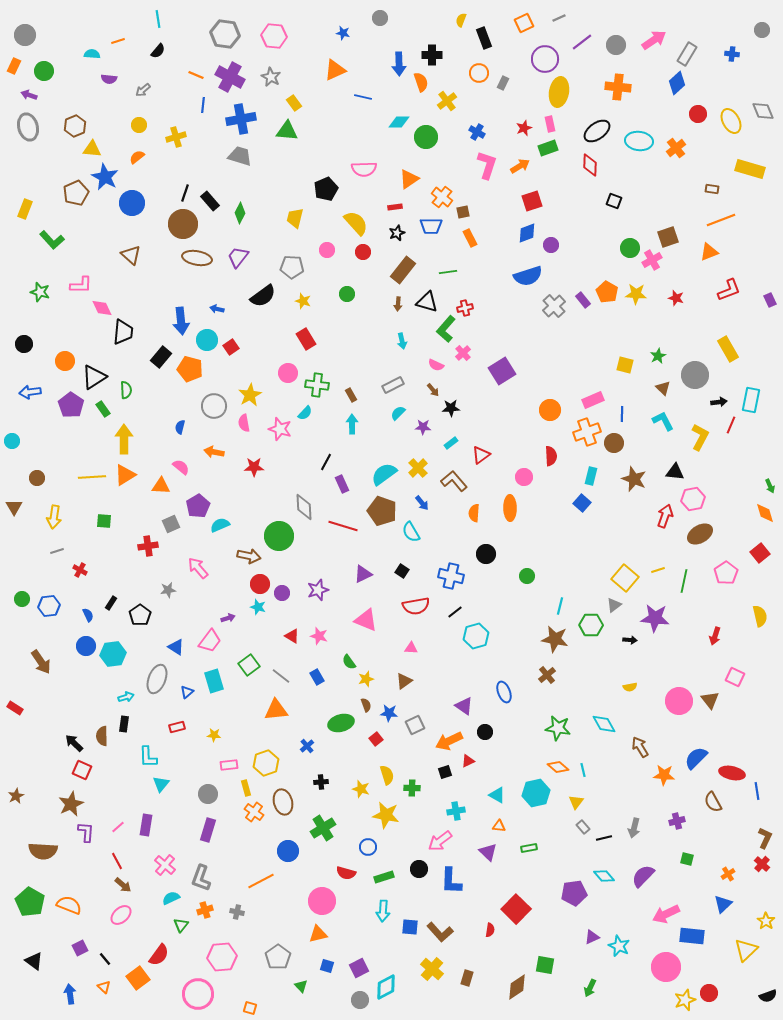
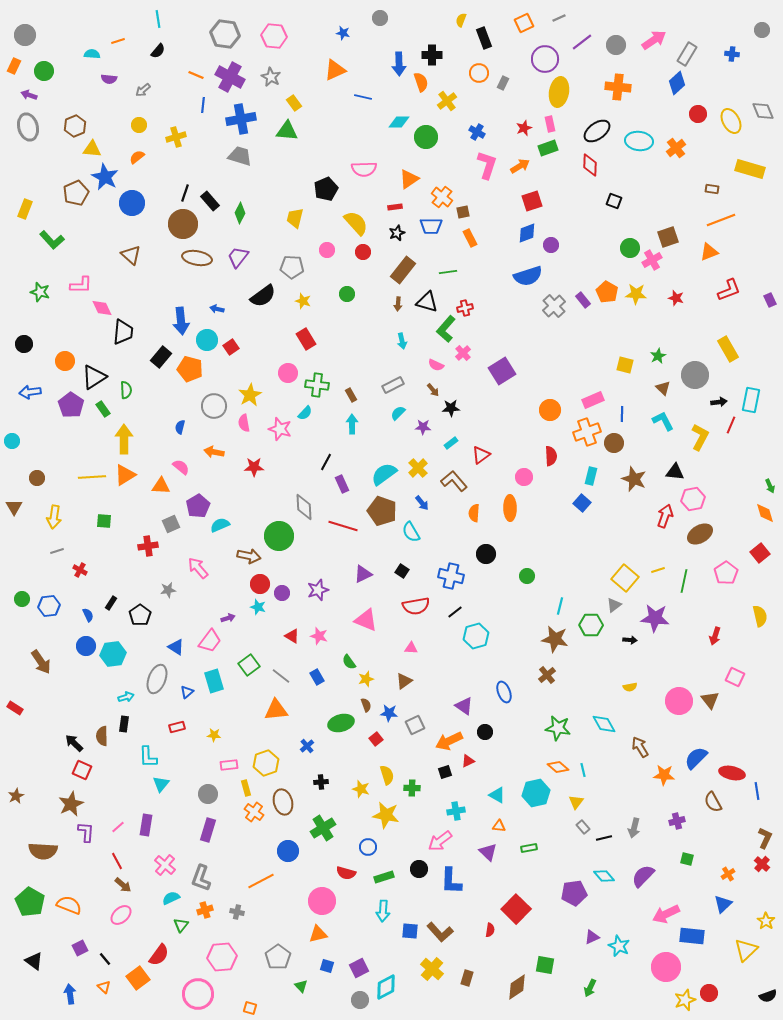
blue square at (410, 927): moved 4 px down
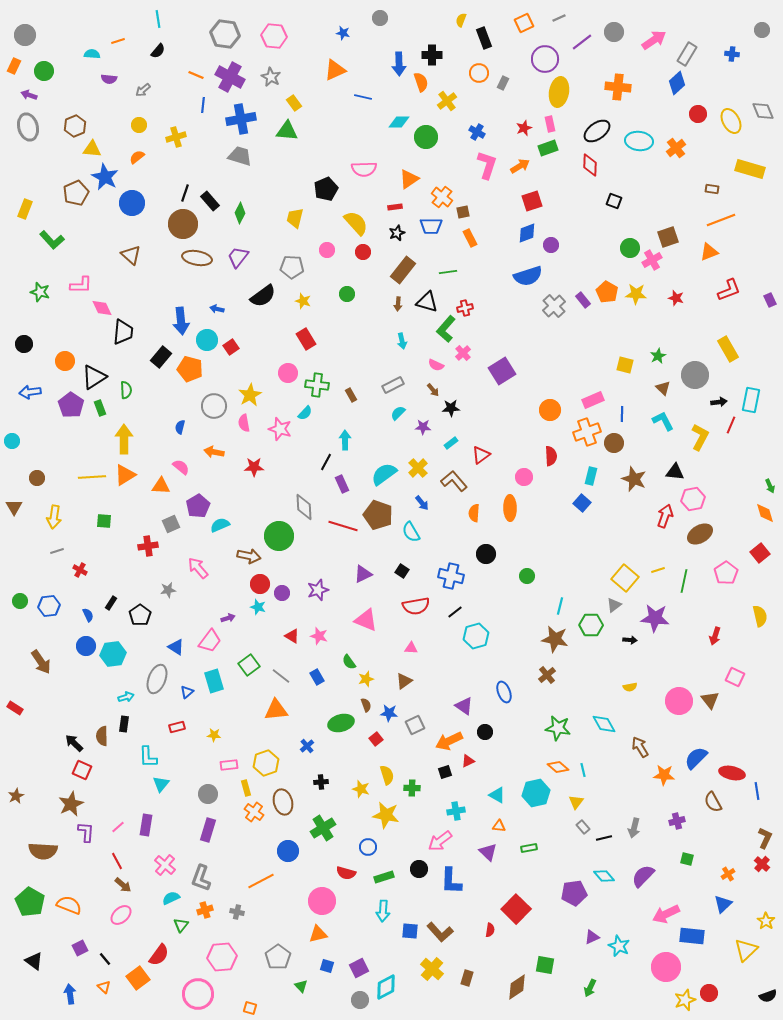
gray circle at (616, 45): moved 2 px left, 13 px up
green rectangle at (103, 409): moved 3 px left, 1 px up; rotated 14 degrees clockwise
cyan arrow at (352, 424): moved 7 px left, 16 px down
brown pentagon at (382, 511): moved 4 px left, 4 px down
green circle at (22, 599): moved 2 px left, 2 px down
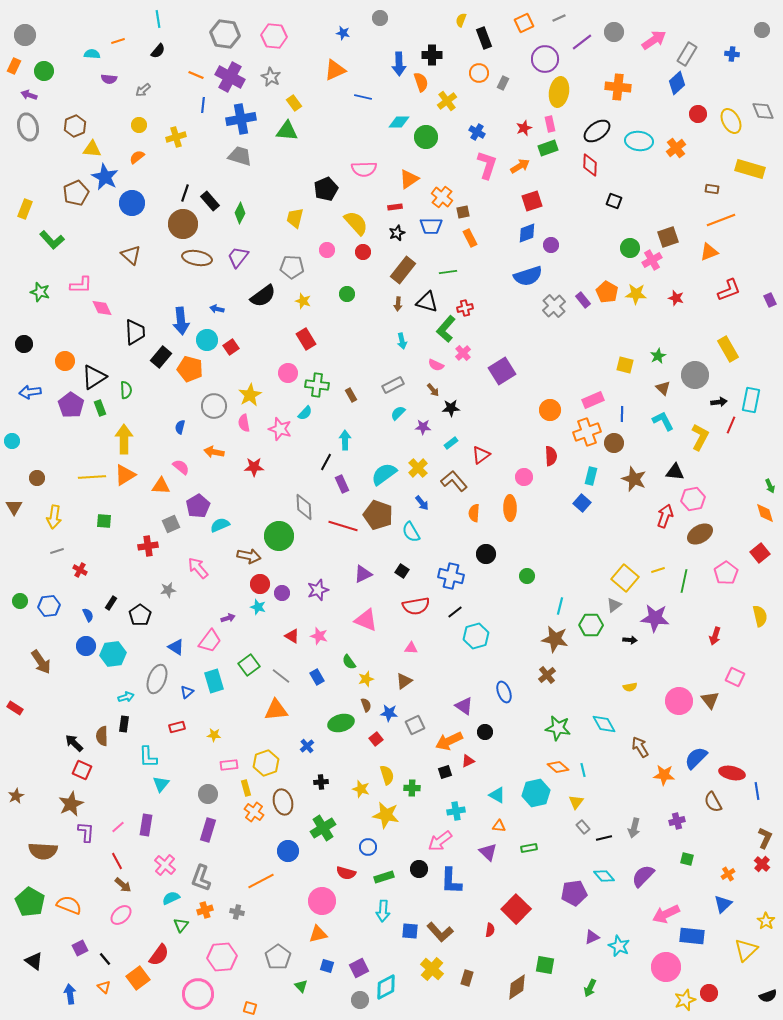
black trapezoid at (123, 332): moved 12 px right; rotated 8 degrees counterclockwise
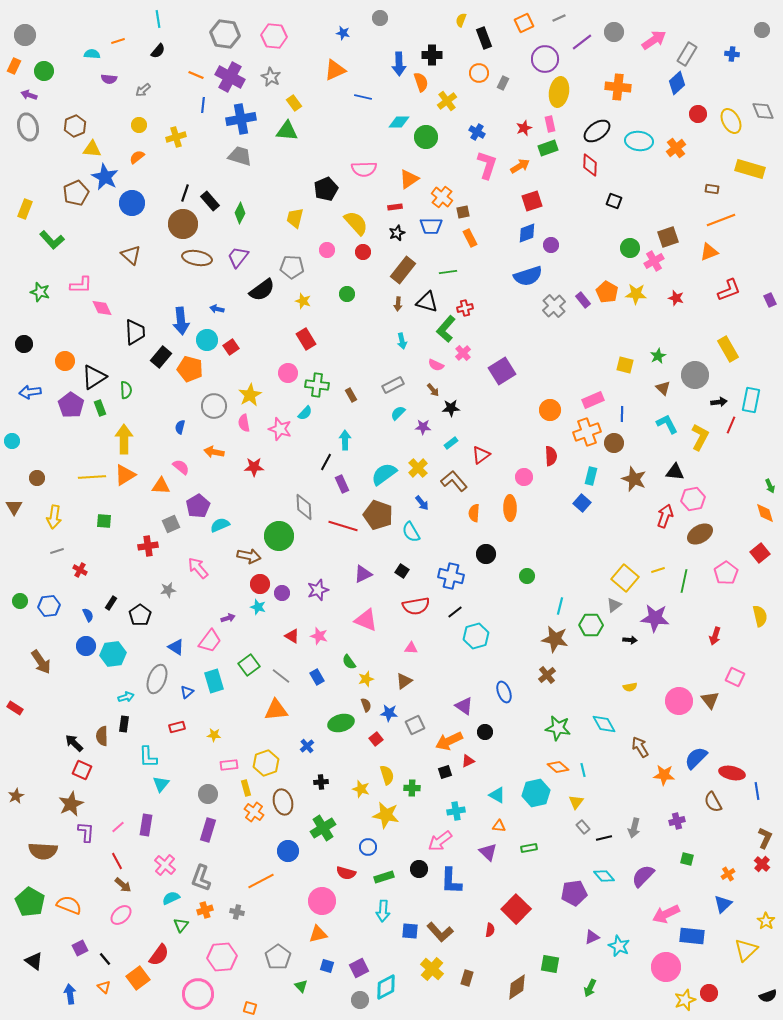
pink cross at (652, 260): moved 2 px right, 1 px down
black semicircle at (263, 296): moved 1 px left, 6 px up
cyan L-shape at (663, 421): moved 4 px right, 3 px down
green square at (545, 965): moved 5 px right, 1 px up
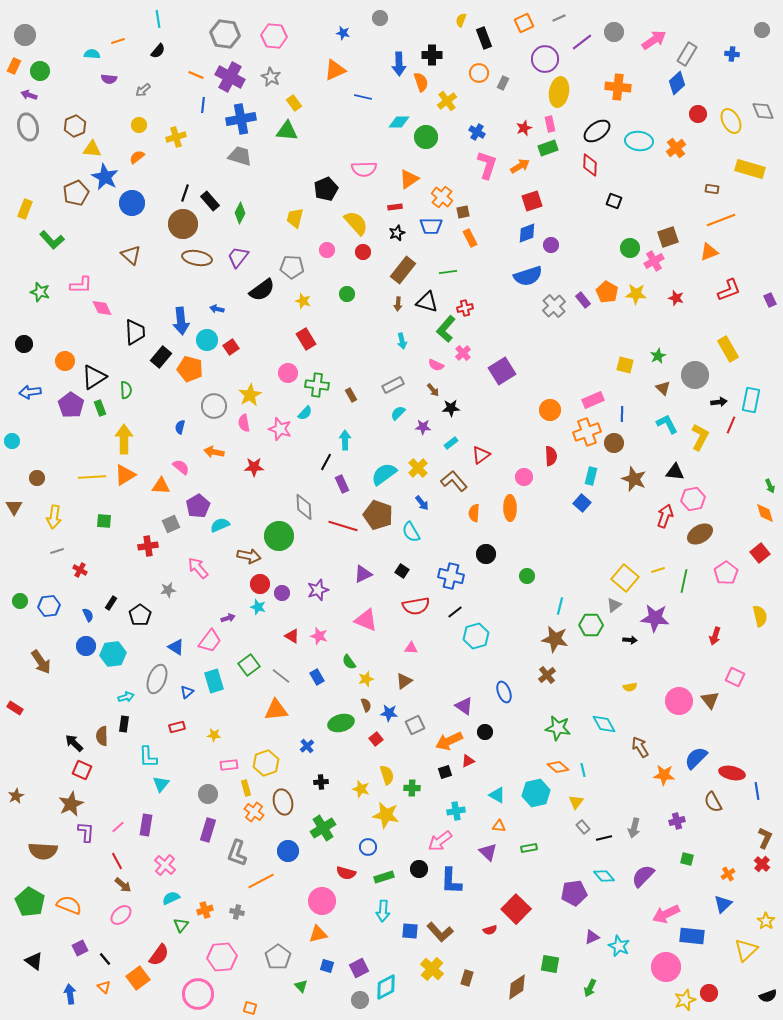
green circle at (44, 71): moved 4 px left
gray L-shape at (201, 878): moved 36 px right, 25 px up
red semicircle at (490, 930): rotated 64 degrees clockwise
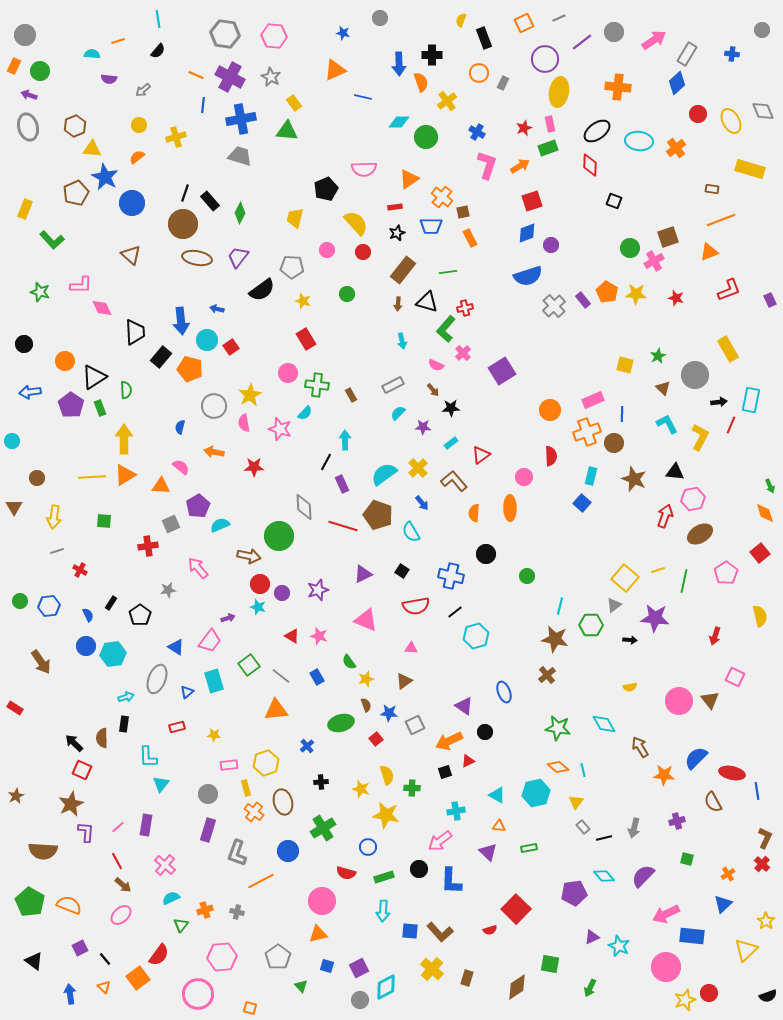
brown semicircle at (102, 736): moved 2 px down
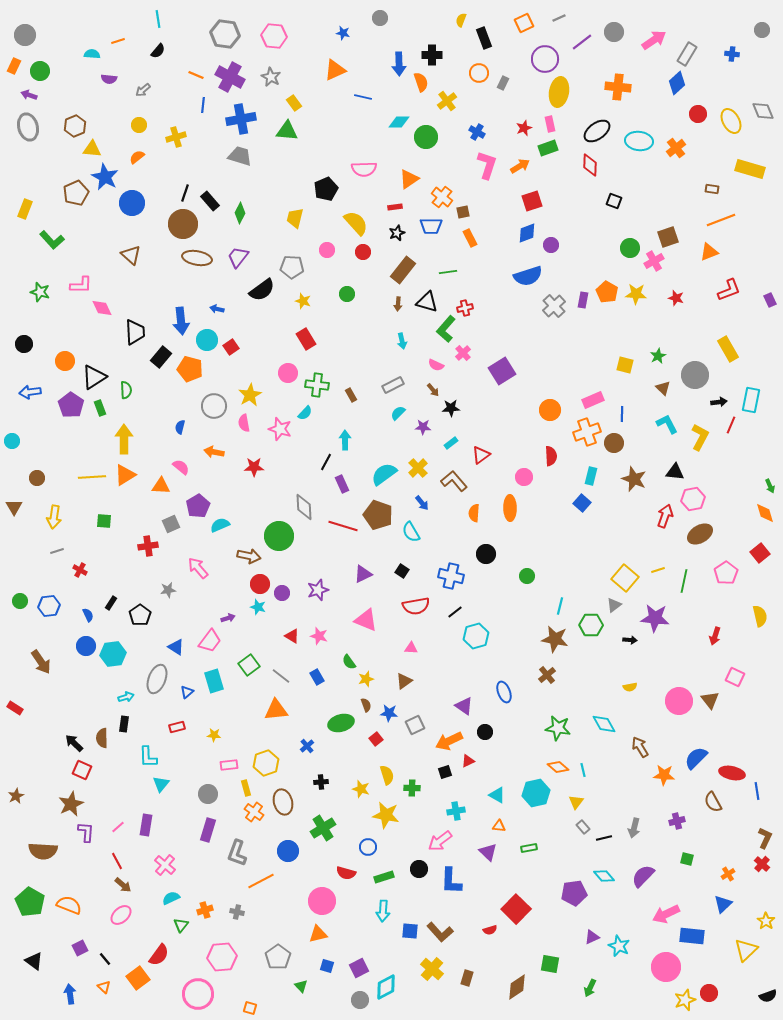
purple rectangle at (583, 300): rotated 49 degrees clockwise
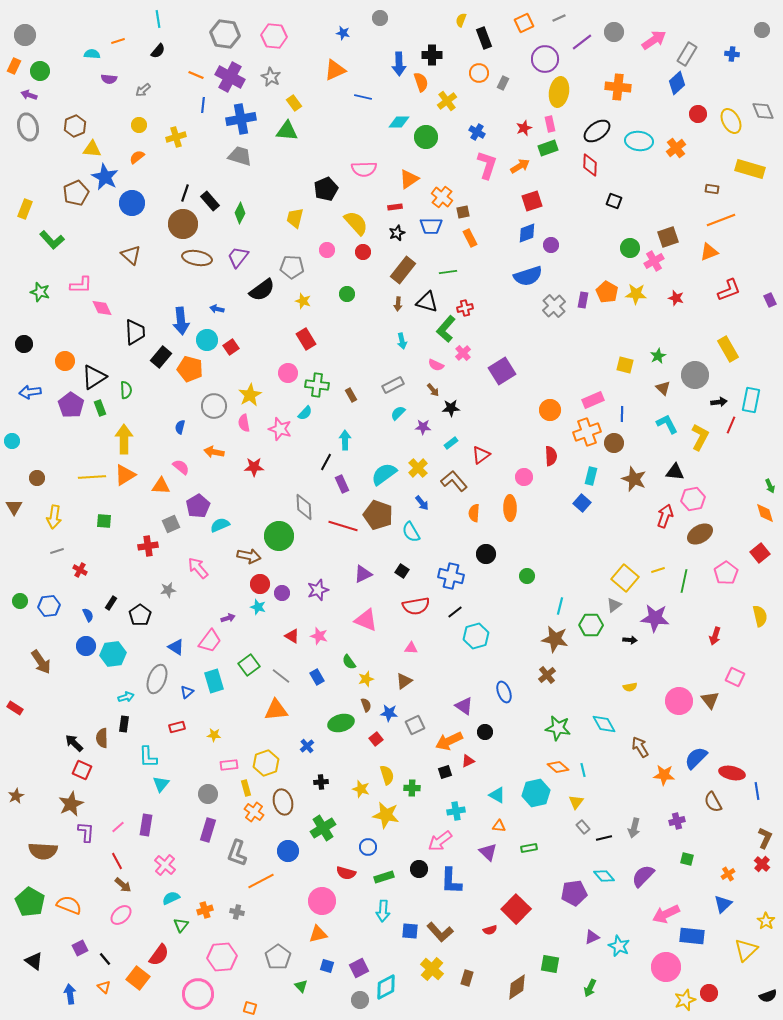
orange square at (138, 978): rotated 15 degrees counterclockwise
